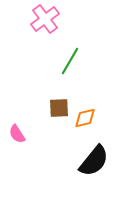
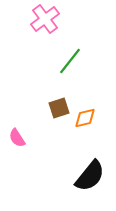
green line: rotated 8 degrees clockwise
brown square: rotated 15 degrees counterclockwise
pink semicircle: moved 4 px down
black semicircle: moved 4 px left, 15 px down
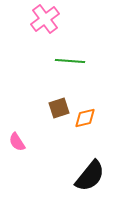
green line: rotated 56 degrees clockwise
pink semicircle: moved 4 px down
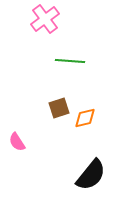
black semicircle: moved 1 px right, 1 px up
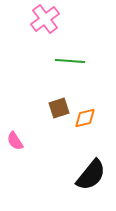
pink semicircle: moved 2 px left, 1 px up
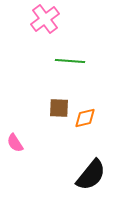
brown square: rotated 20 degrees clockwise
pink semicircle: moved 2 px down
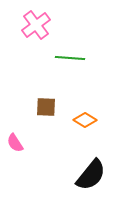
pink cross: moved 9 px left, 6 px down
green line: moved 3 px up
brown square: moved 13 px left, 1 px up
orange diamond: moved 2 px down; rotated 45 degrees clockwise
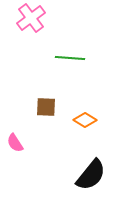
pink cross: moved 5 px left, 7 px up
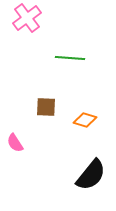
pink cross: moved 4 px left
orange diamond: rotated 15 degrees counterclockwise
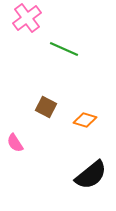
green line: moved 6 px left, 9 px up; rotated 20 degrees clockwise
brown square: rotated 25 degrees clockwise
black semicircle: rotated 12 degrees clockwise
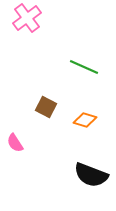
green line: moved 20 px right, 18 px down
black semicircle: rotated 60 degrees clockwise
